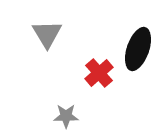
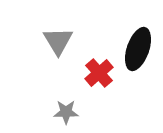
gray triangle: moved 11 px right, 7 px down
gray star: moved 4 px up
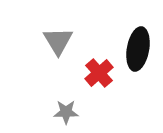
black ellipse: rotated 9 degrees counterclockwise
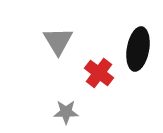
red cross: rotated 12 degrees counterclockwise
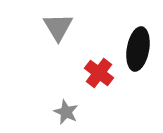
gray triangle: moved 14 px up
gray star: rotated 25 degrees clockwise
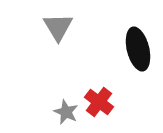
black ellipse: rotated 24 degrees counterclockwise
red cross: moved 29 px down
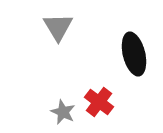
black ellipse: moved 4 px left, 5 px down
gray star: moved 3 px left
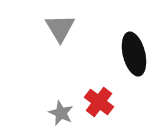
gray triangle: moved 2 px right, 1 px down
gray star: moved 2 px left, 1 px down
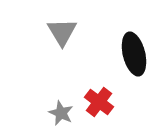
gray triangle: moved 2 px right, 4 px down
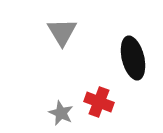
black ellipse: moved 1 px left, 4 px down
red cross: rotated 16 degrees counterclockwise
